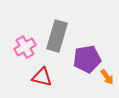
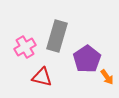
purple pentagon: rotated 24 degrees counterclockwise
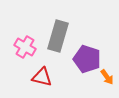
gray rectangle: moved 1 px right
pink cross: rotated 30 degrees counterclockwise
purple pentagon: rotated 20 degrees counterclockwise
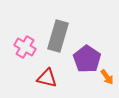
purple pentagon: rotated 16 degrees clockwise
red triangle: moved 5 px right, 1 px down
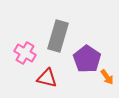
pink cross: moved 6 px down
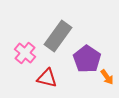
gray rectangle: rotated 20 degrees clockwise
pink cross: rotated 10 degrees clockwise
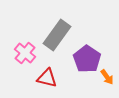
gray rectangle: moved 1 px left, 1 px up
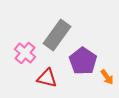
purple pentagon: moved 4 px left, 2 px down
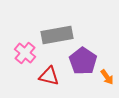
gray rectangle: rotated 44 degrees clockwise
red triangle: moved 2 px right, 2 px up
